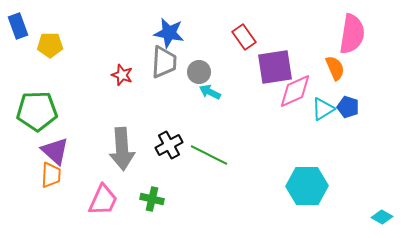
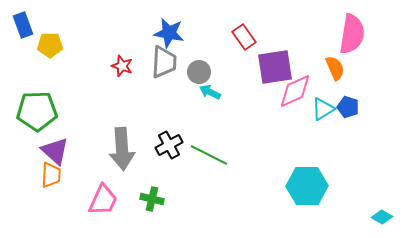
blue rectangle: moved 5 px right, 1 px up
red star: moved 9 px up
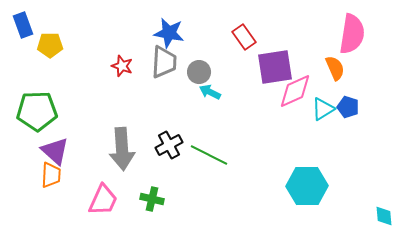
cyan diamond: moved 2 px right, 1 px up; rotated 55 degrees clockwise
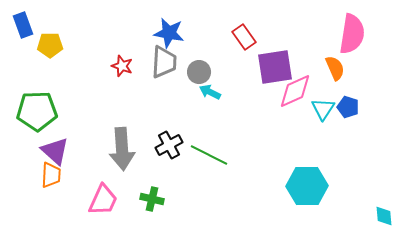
cyan triangle: rotated 25 degrees counterclockwise
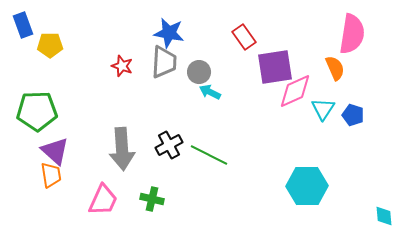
blue pentagon: moved 5 px right, 8 px down
orange trapezoid: rotated 12 degrees counterclockwise
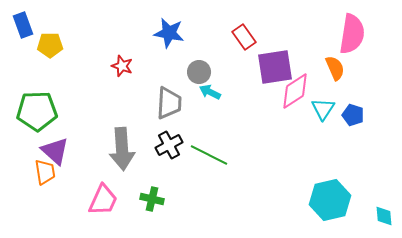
gray trapezoid: moved 5 px right, 41 px down
pink diamond: rotated 9 degrees counterclockwise
orange trapezoid: moved 6 px left, 3 px up
cyan hexagon: moved 23 px right, 14 px down; rotated 12 degrees counterclockwise
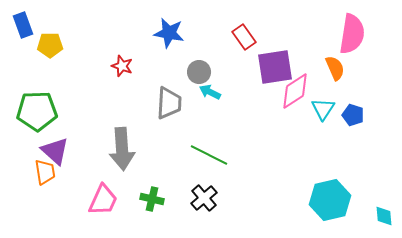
black cross: moved 35 px right, 53 px down; rotated 12 degrees counterclockwise
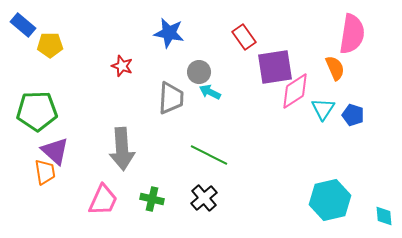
blue rectangle: rotated 30 degrees counterclockwise
gray trapezoid: moved 2 px right, 5 px up
